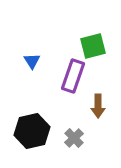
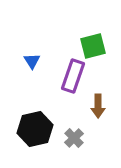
black hexagon: moved 3 px right, 2 px up
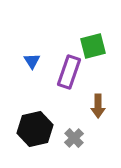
purple rectangle: moved 4 px left, 4 px up
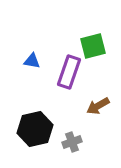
blue triangle: rotated 48 degrees counterclockwise
brown arrow: rotated 60 degrees clockwise
gray cross: moved 2 px left, 4 px down; rotated 24 degrees clockwise
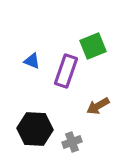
green square: rotated 8 degrees counterclockwise
blue triangle: rotated 12 degrees clockwise
purple rectangle: moved 3 px left, 1 px up
black hexagon: rotated 16 degrees clockwise
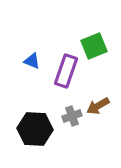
green square: moved 1 px right
gray cross: moved 26 px up
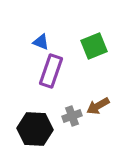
blue triangle: moved 9 px right, 19 px up
purple rectangle: moved 15 px left
